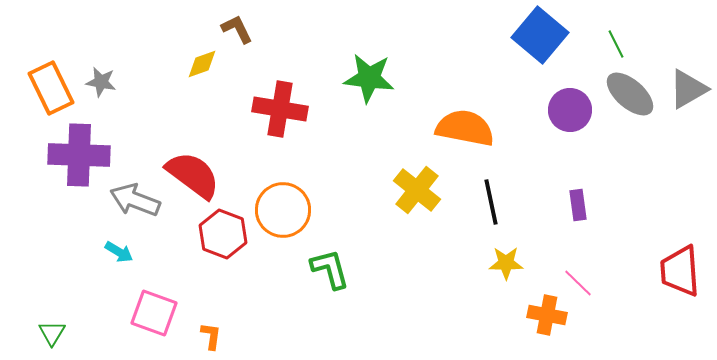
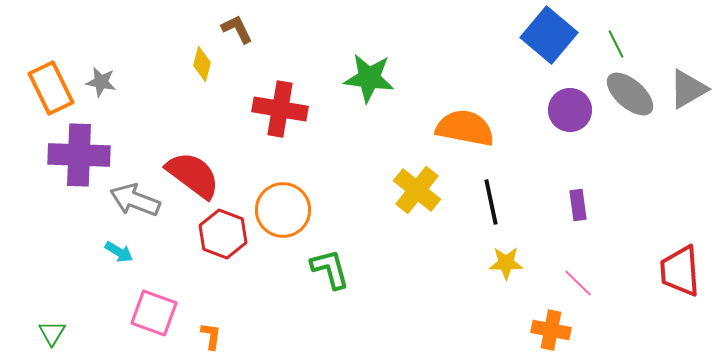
blue square: moved 9 px right
yellow diamond: rotated 56 degrees counterclockwise
orange cross: moved 4 px right, 15 px down
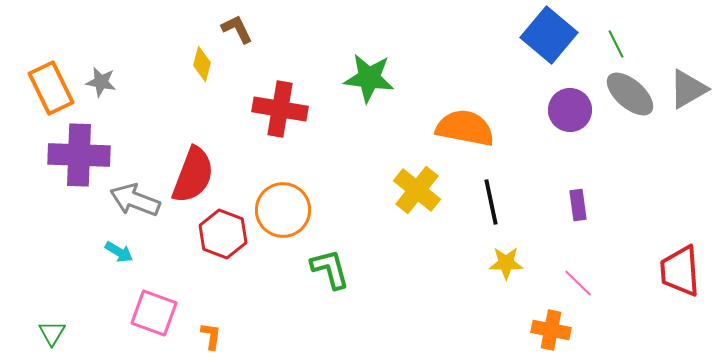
red semicircle: rotated 74 degrees clockwise
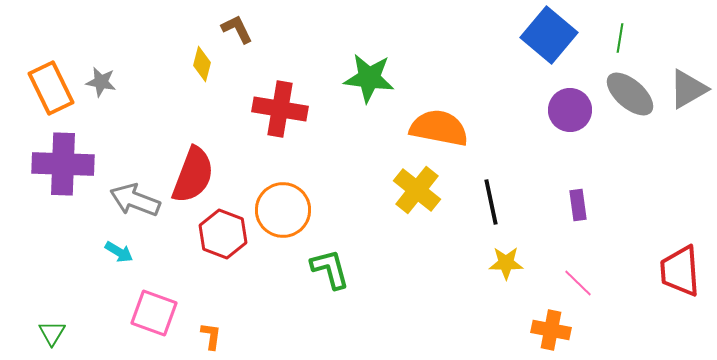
green line: moved 4 px right, 6 px up; rotated 36 degrees clockwise
orange semicircle: moved 26 px left
purple cross: moved 16 px left, 9 px down
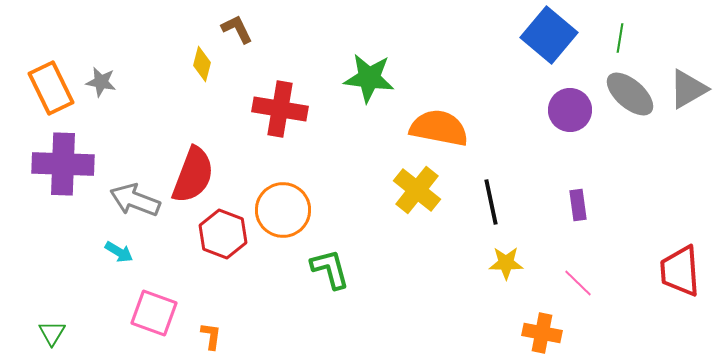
orange cross: moved 9 px left, 3 px down
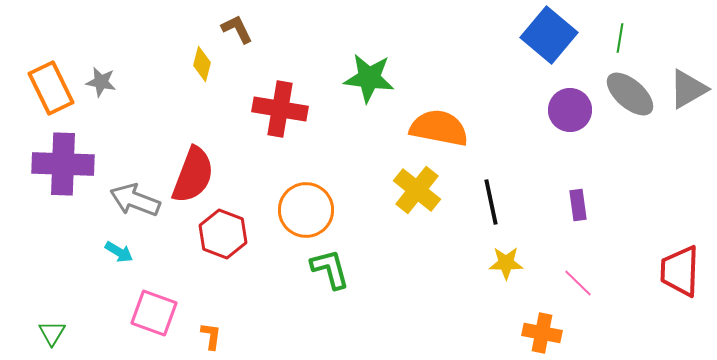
orange circle: moved 23 px right
red trapezoid: rotated 6 degrees clockwise
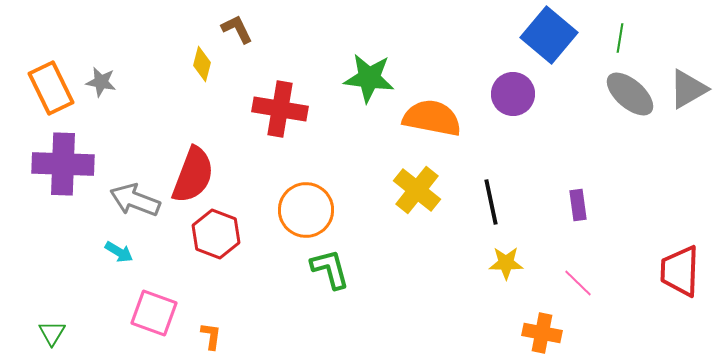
purple circle: moved 57 px left, 16 px up
orange semicircle: moved 7 px left, 10 px up
red hexagon: moved 7 px left
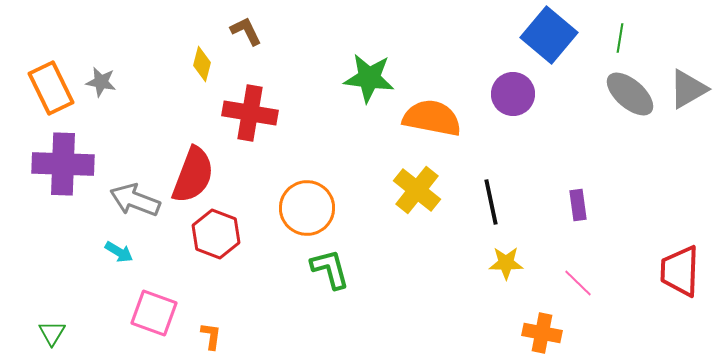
brown L-shape: moved 9 px right, 2 px down
red cross: moved 30 px left, 4 px down
orange circle: moved 1 px right, 2 px up
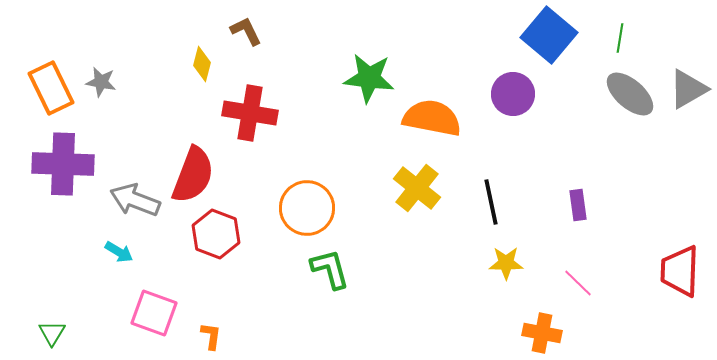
yellow cross: moved 2 px up
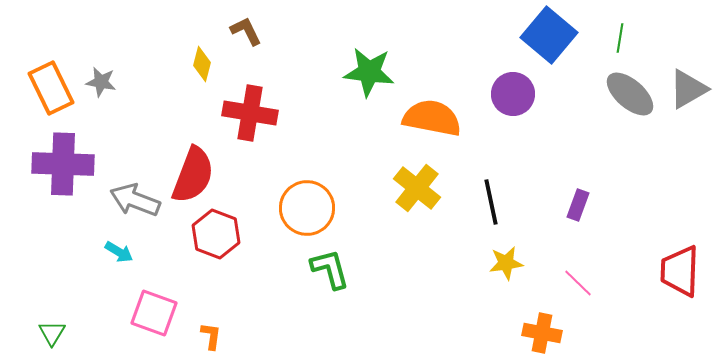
green star: moved 6 px up
purple rectangle: rotated 28 degrees clockwise
yellow star: rotated 8 degrees counterclockwise
